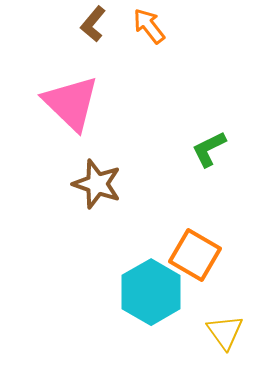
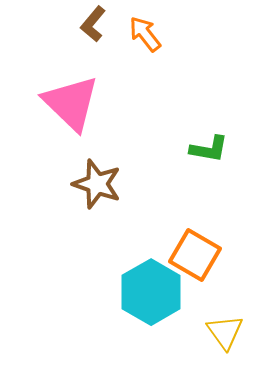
orange arrow: moved 4 px left, 8 px down
green L-shape: rotated 144 degrees counterclockwise
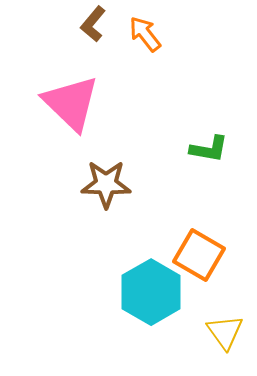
brown star: moved 9 px right; rotated 18 degrees counterclockwise
orange square: moved 4 px right
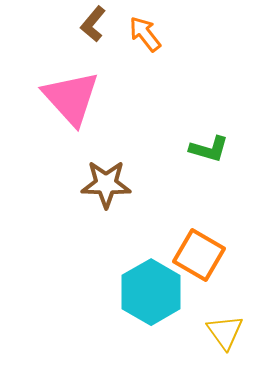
pink triangle: moved 5 px up; rotated 4 degrees clockwise
green L-shape: rotated 6 degrees clockwise
